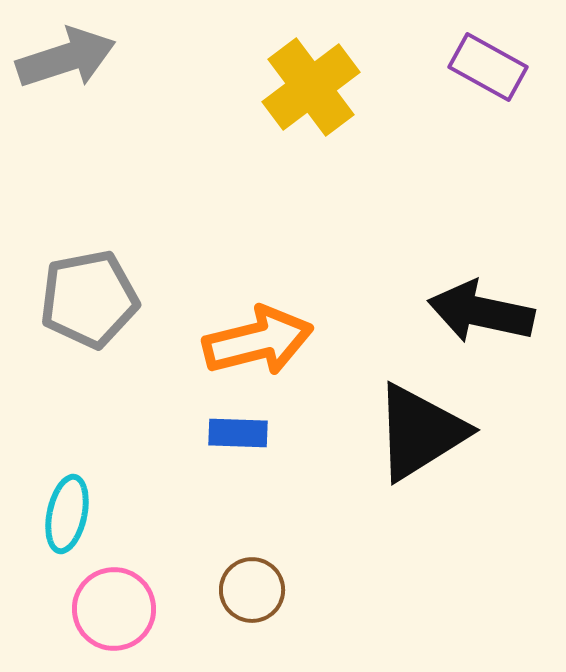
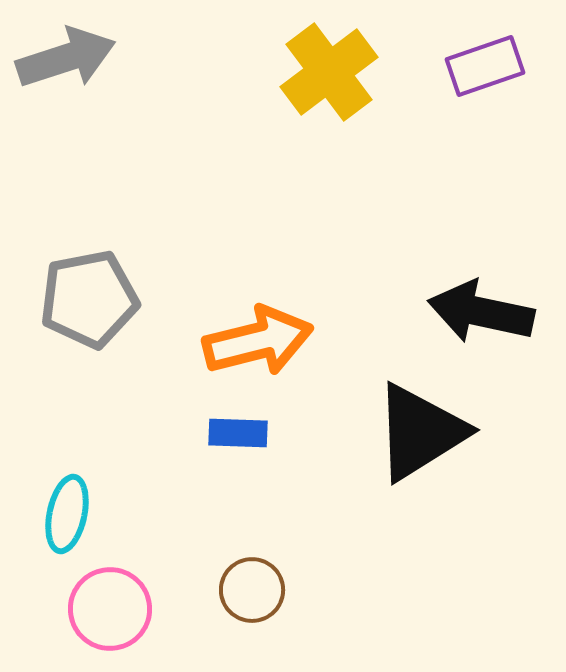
purple rectangle: moved 3 px left, 1 px up; rotated 48 degrees counterclockwise
yellow cross: moved 18 px right, 15 px up
pink circle: moved 4 px left
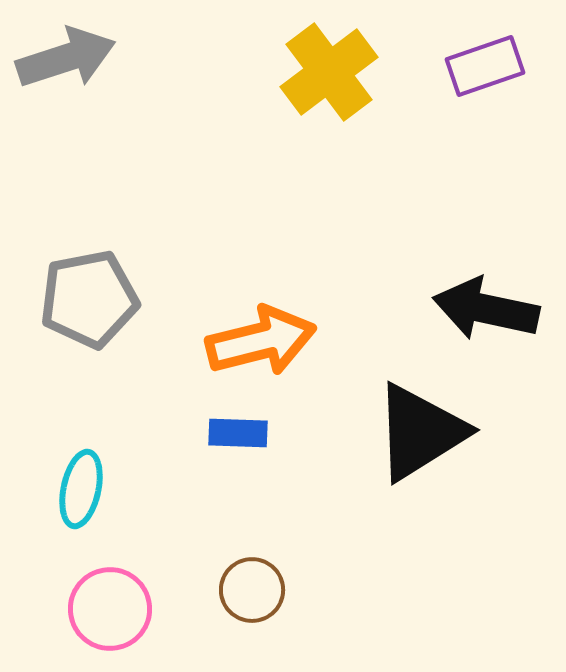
black arrow: moved 5 px right, 3 px up
orange arrow: moved 3 px right
cyan ellipse: moved 14 px right, 25 px up
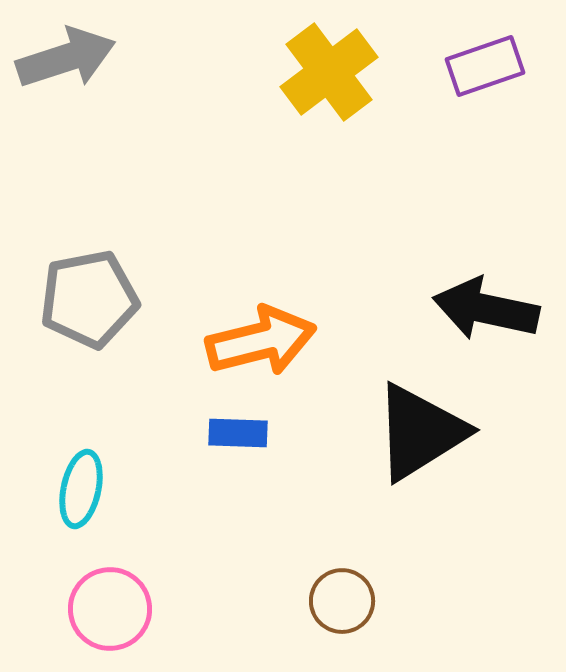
brown circle: moved 90 px right, 11 px down
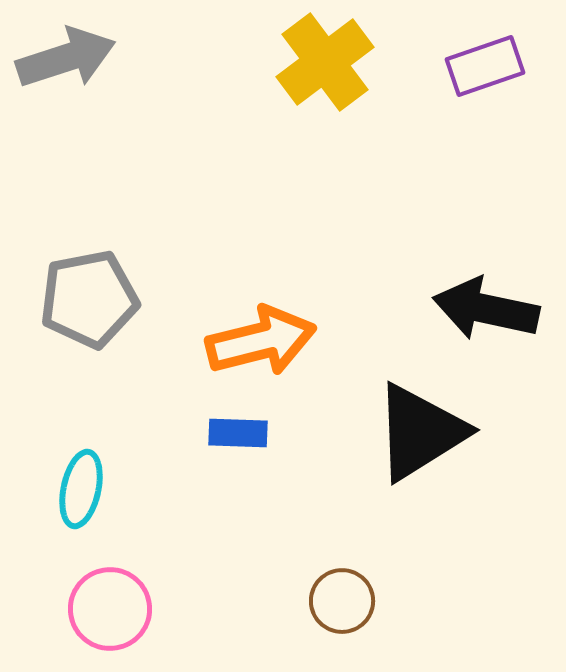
yellow cross: moved 4 px left, 10 px up
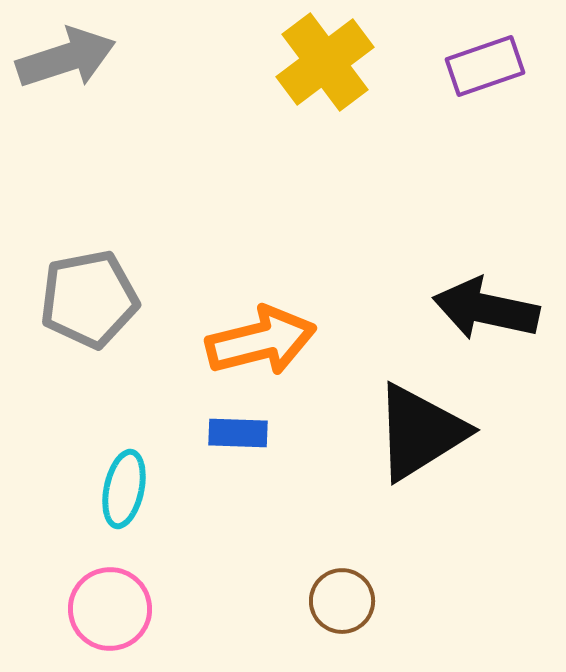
cyan ellipse: moved 43 px right
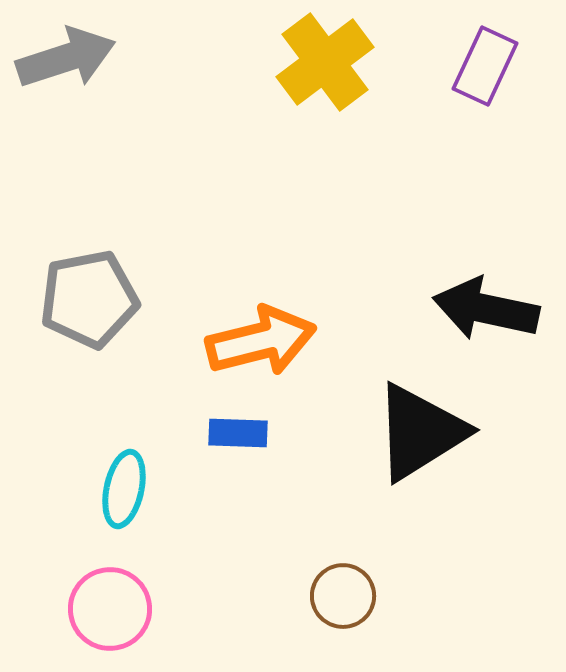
purple rectangle: rotated 46 degrees counterclockwise
brown circle: moved 1 px right, 5 px up
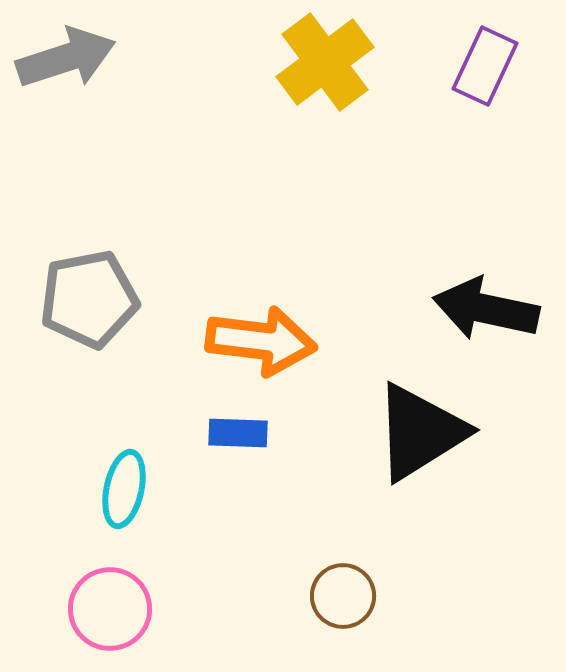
orange arrow: rotated 21 degrees clockwise
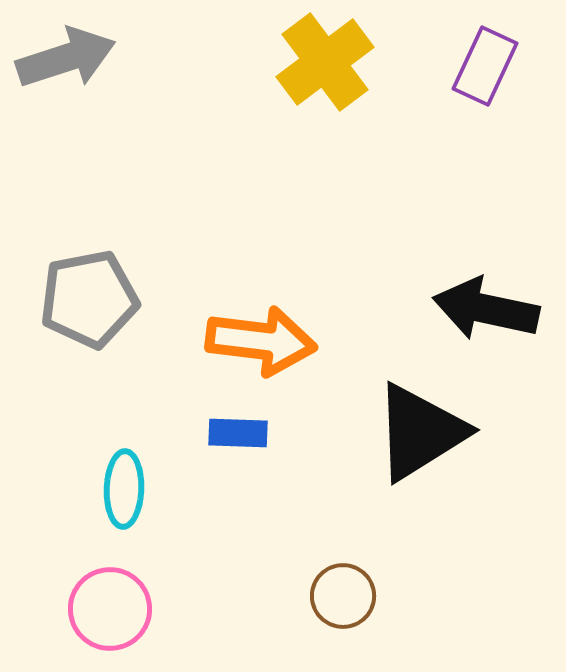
cyan ellipse: rotated 10 degrees counterclockwise
